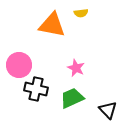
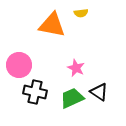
black cross: moved 1 px left, 3 px down
black triangle: moved 9 px left, 18 px up; rotated 12 degrees counterclockwise
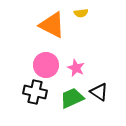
orange triangle: rotated 16 degrees clockwise
pink circle: moved 27 px right
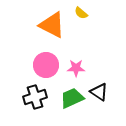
yellow semicircle: rotated 48 degrees clockwise
pink star: rotated 24 degrees counterclockwise
black cross: moved 5 px down; rotated 30 degrees counterclockwise
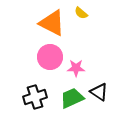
orange triangle: moved 2 px up
pink circle: moved 4 px right, 8 px up
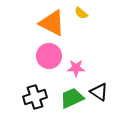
pink circle: moved 1 px left, 1 px up
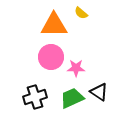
orange triangle: moved 2 px right, 2 px down; rotated 28 degrees counterclockwise
pink circle: moved 2 px right, 1 px down
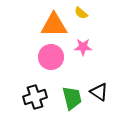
pink star: moved 7 px right, 21 px up
green trapezoid: rotated 100 degrees clockwise
